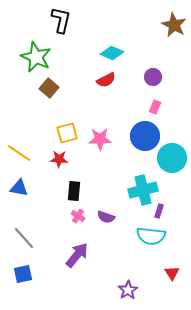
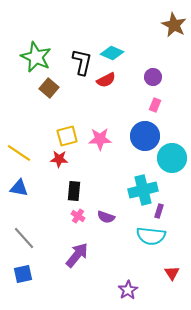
black L-shape: moved 21 px right, 42 px down
pink rectangle: moved 2 px up
yellow square: moved 3 px down
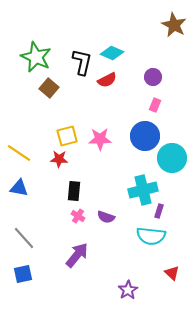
red semicircle: moved 1 px right
red triangle: rotated 14 degrees counterclockwise
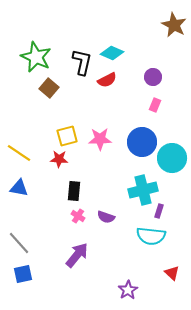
blue circle: moved 3 px left, 6 px down
gray line: moved 5 px left, 5 px down
